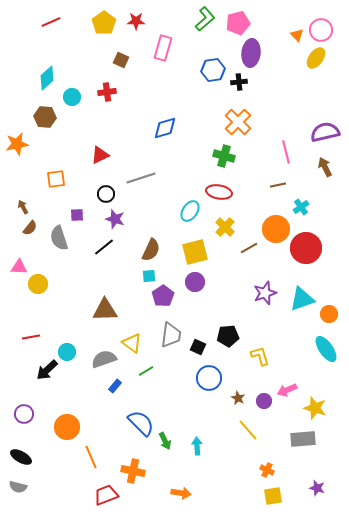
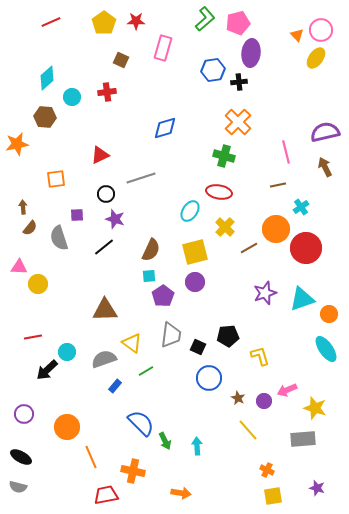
brown arrow at (23, 207): rotated 24 degrees clockwise
red line at (31, 337): moved 2 px right
red trapezoid at (106, 495): rotated 10 degrees clockwise
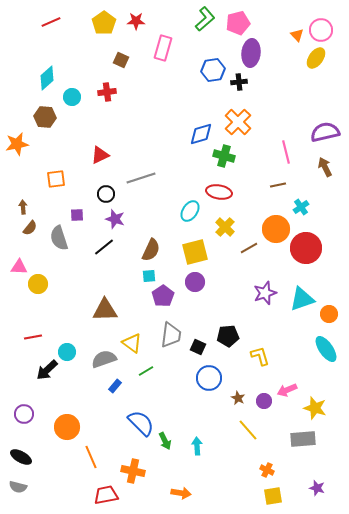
blue diamond at (165, 128): moved 36 px right, 6 px down
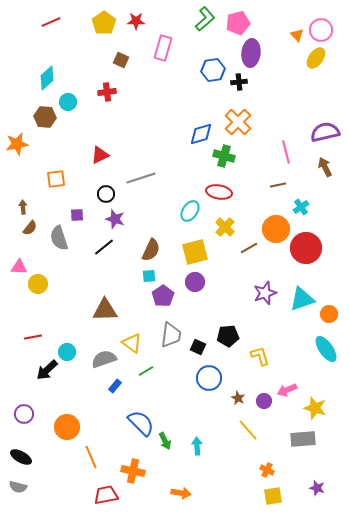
cyan circle at (72, 97): moved 4 px left, 5 px down
